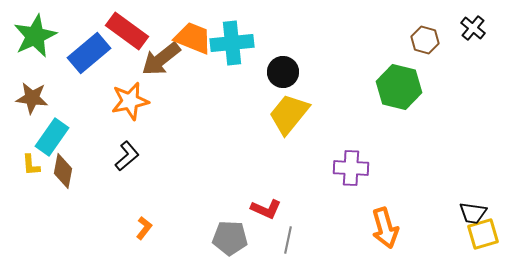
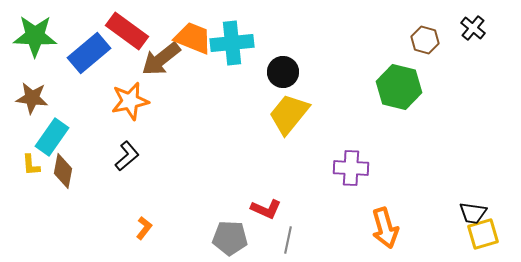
green star: rotated 27 degrees clockwise
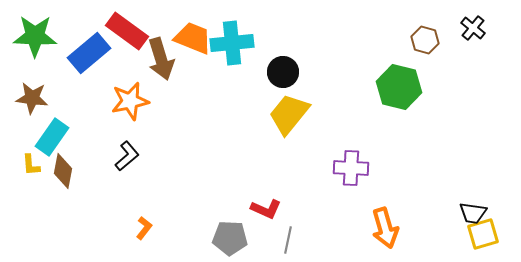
brown arrow: rotated 69 degrees counterclockwise
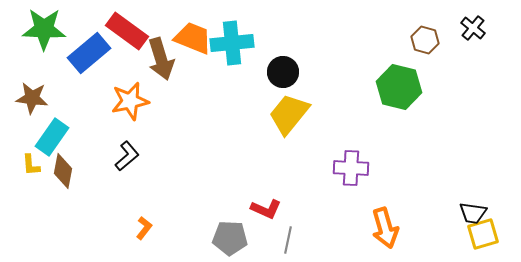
green star: moved 9 px right, 7 px up
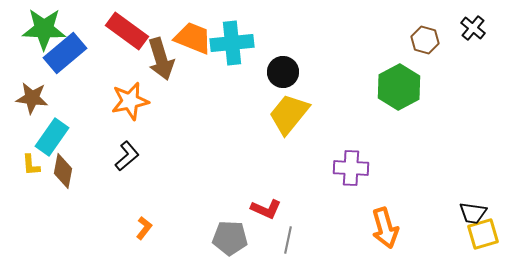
blue rectangle: moved 24 px left
green hexagon: rotated 18 degrees clockwise
